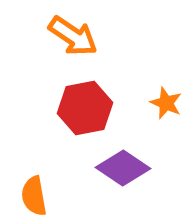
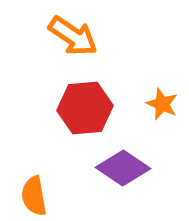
orange star: moved 4 px left, 1 px down
red hexagon: rotated 6 degrees clockwise
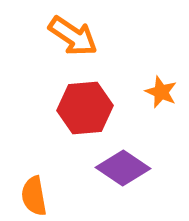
orange star: moved 1 px left, 12 px up
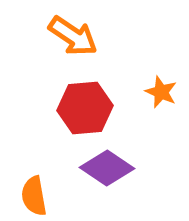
purple diamond: moved 16 px left
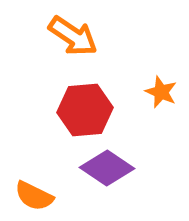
red hexagon: moved 2 px down
orange semicircle: rotated 54 degrees counterclockwise
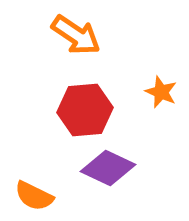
orange arrow: moved 3 px right, 1 px up
purple diamond: moved 1 px right; rotated 8 degrees counterclockwise
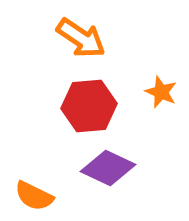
orange arrow: moved 5 px right, 3 px down
red hexagon: moved 4 px right, 4 px up
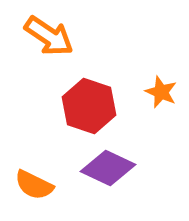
orange arrow: moved 32 px left, 2 px up
red hexagon: rotated 24 degrees clockwise
orange semicircle: moved 11 px up
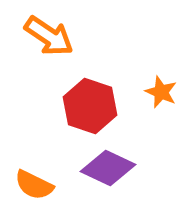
red hexagon: moved 1 px right
